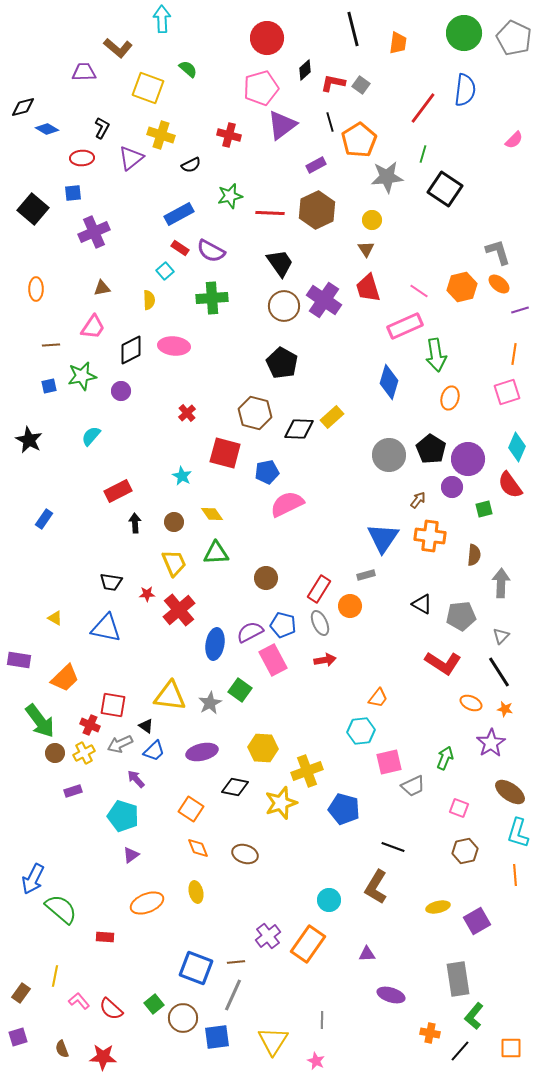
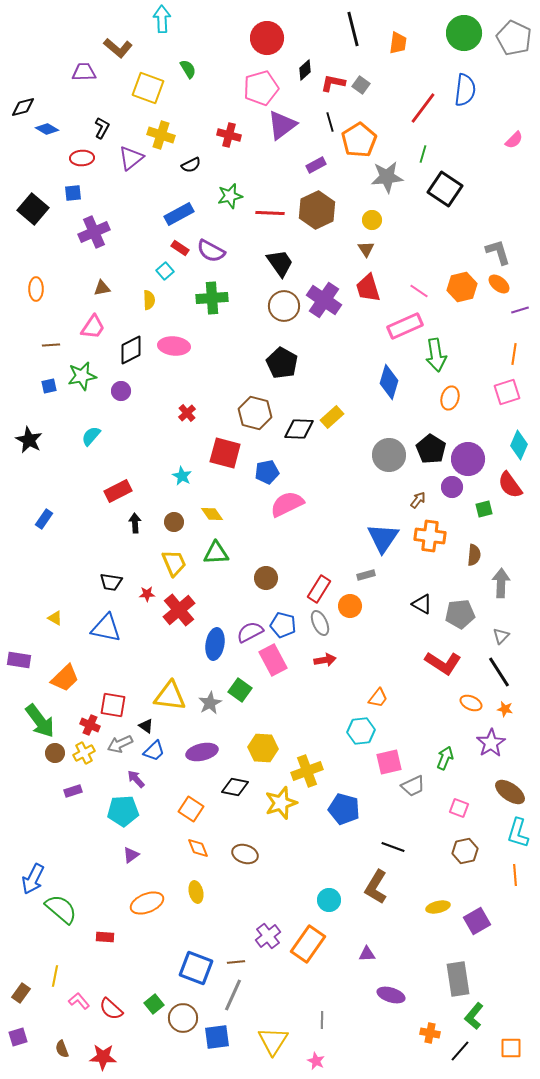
green semicircle at (188, 69): rotated 18 degrees clockwise
cyan diamond at (517, 447): moved 2 px right, 2 px up
gray pentagon at (461, 616): moved 1 px left, 2 px up
cyan pentagon at (123, 816): moved 5 px up; rotated 20 degrees counterclockwise
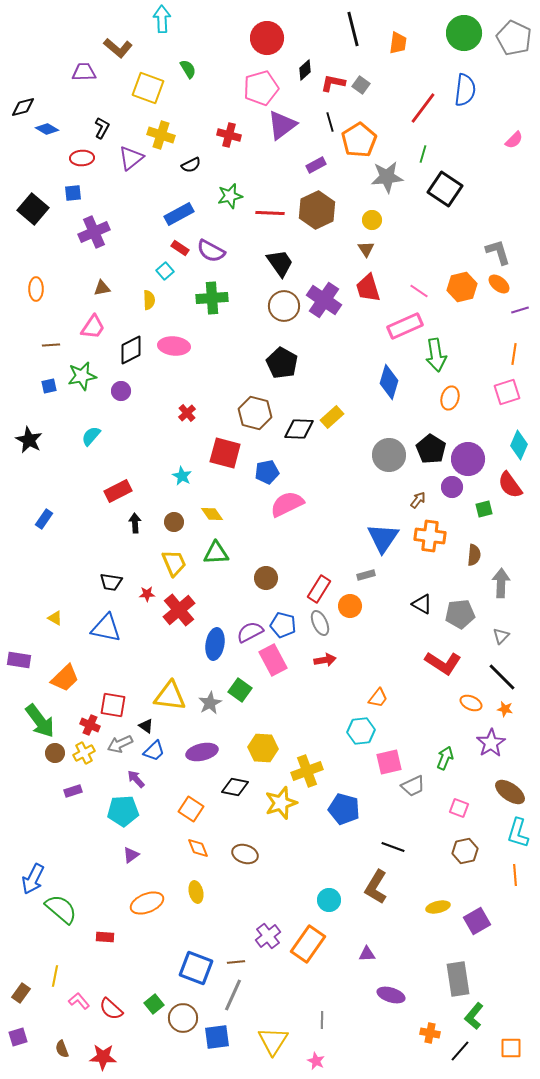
black line at (499, 672): moved 3 px right, 5 px down; rotated 12 degrees counterclockwise
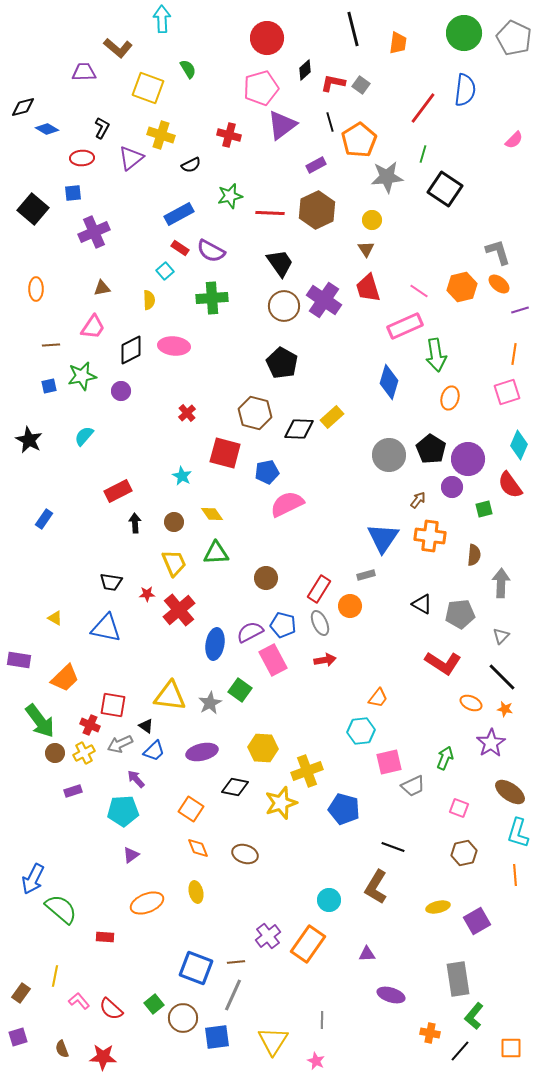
cyan semicircle at (91, 436): moved 7 px left
brown hexagon at (465, 851): moved 1 px left, 2 px down
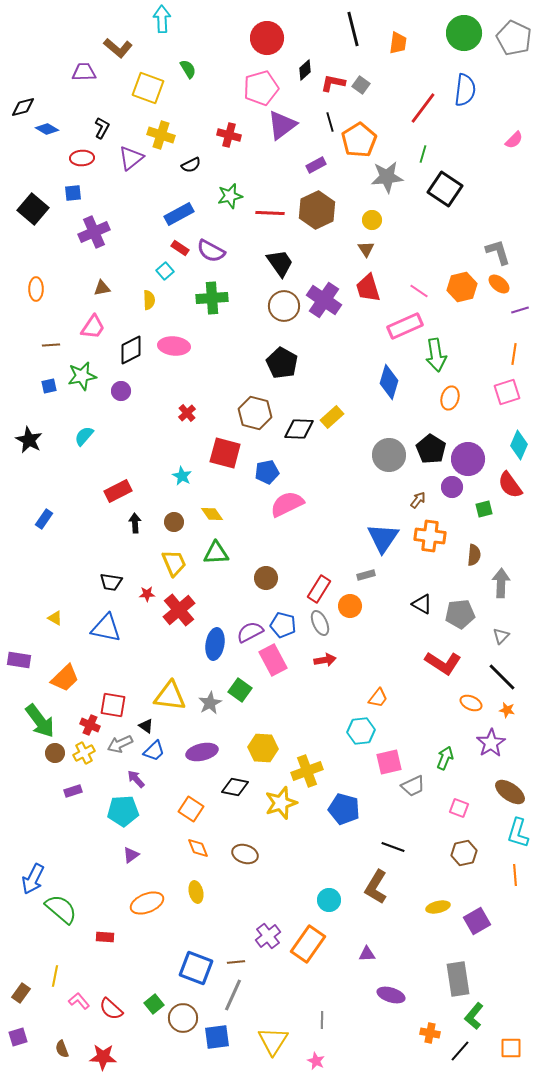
orange star at (505, 709): moved 2 px right, 1 px down
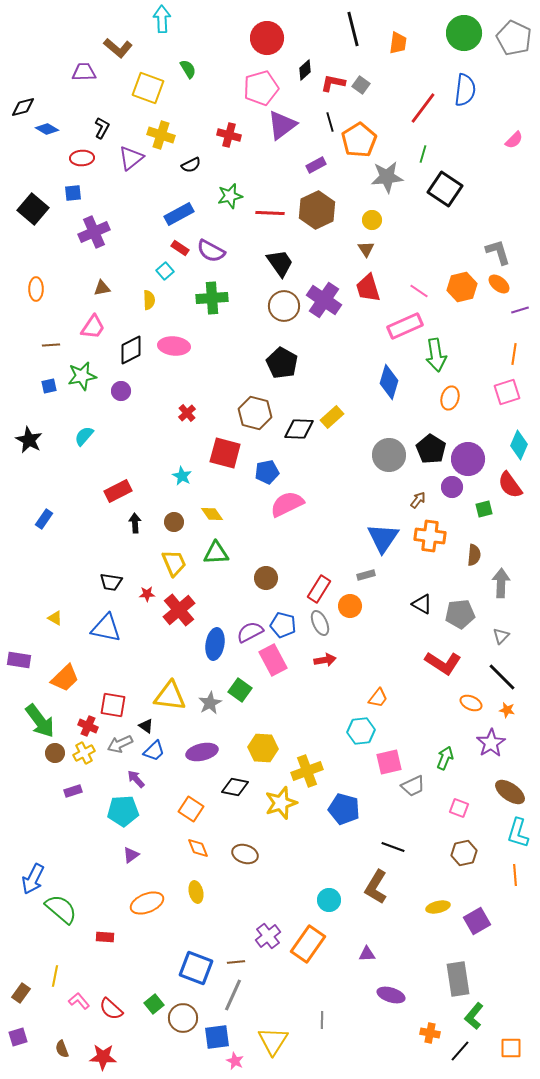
red cross at (90, 725): moved 2 px left, 1 px down
pink star at (316, 1061): moved 81 px left
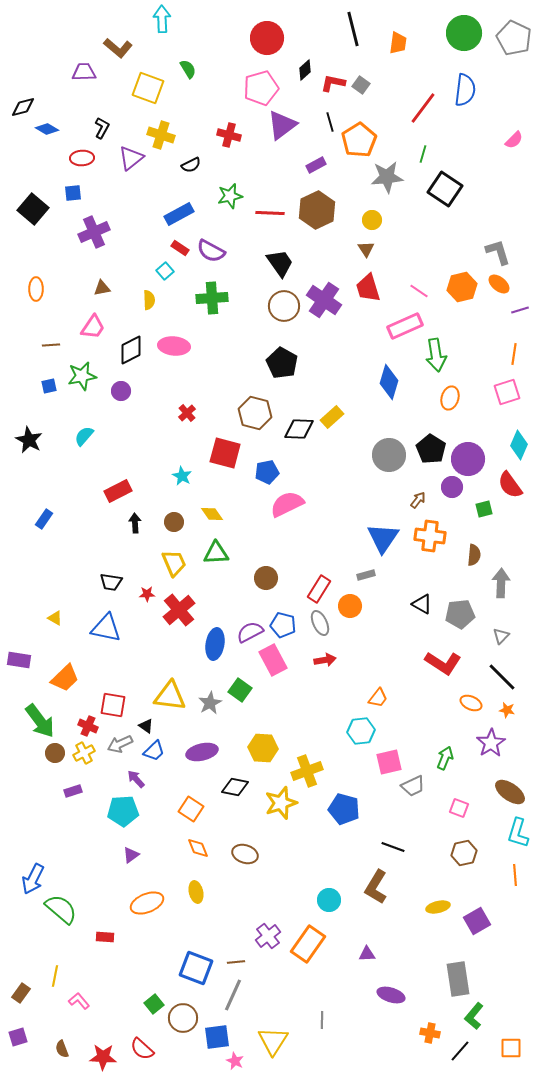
red semicircle at (111, 1009): moved 31 px right, 40 px down
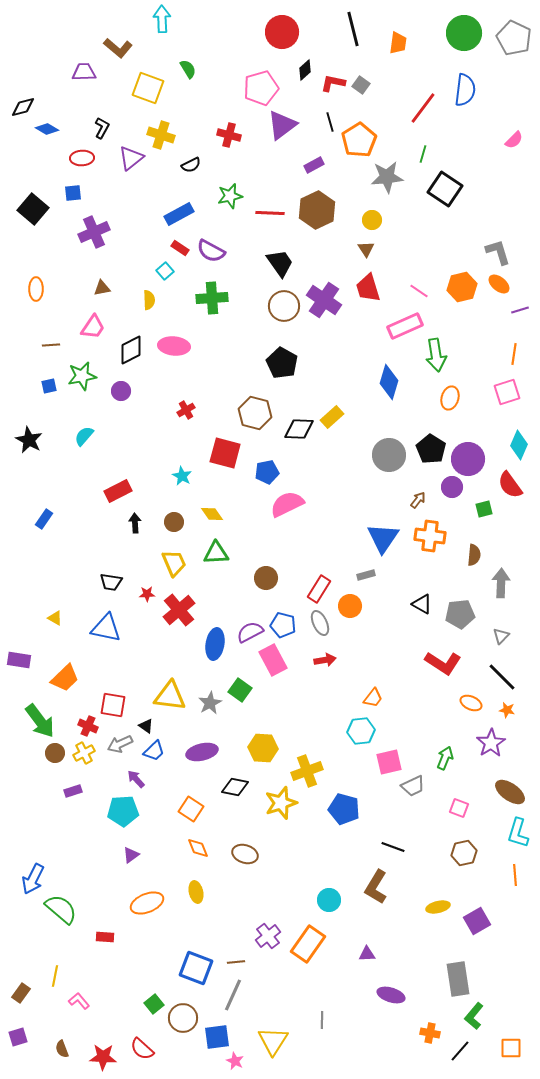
red circle at (267, 38): moved 15 px right, 6 px up
purple rectangle at (316, 165): moved 2 px left
red cross at (187, 413): moved 1 px left, 3 px up; rotated 12 degrees clockwise
orange trapezoid at (378, 698): moved 5 px left
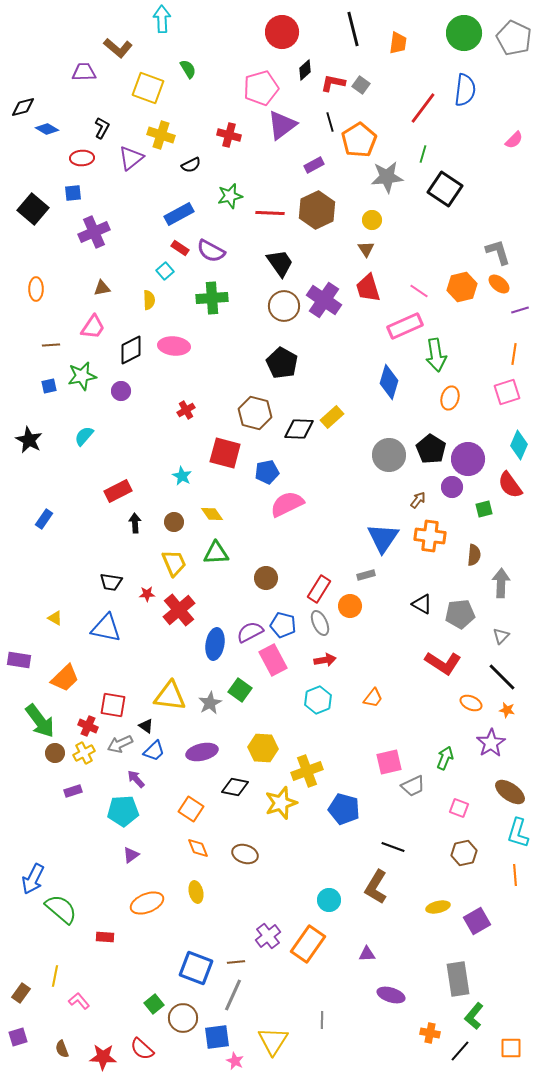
cyan hexagon at (361, 731): moved 43 px left, 31 px up; rotated 16 degrees counterclockwise
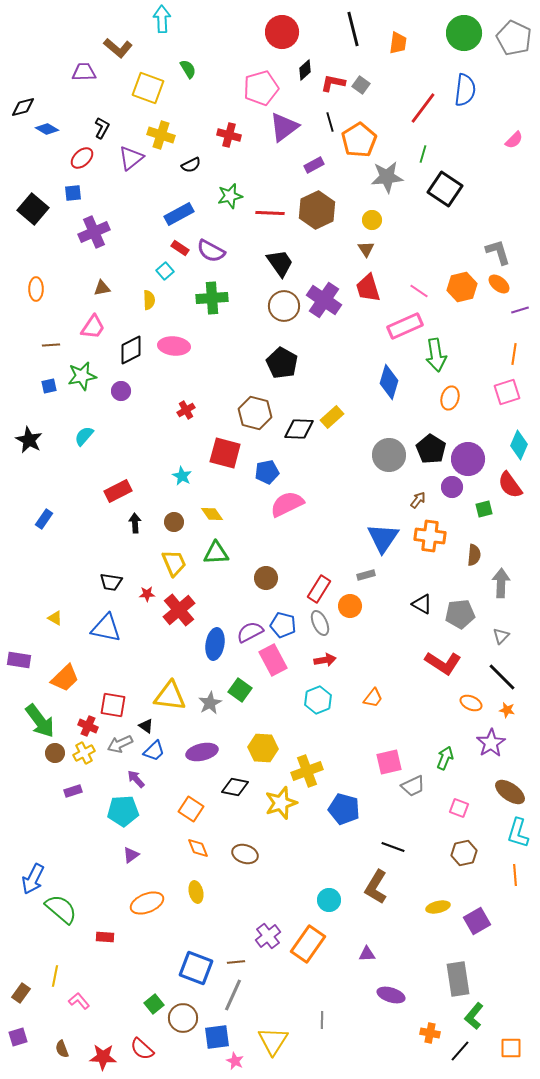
purple triangle at (282, 125): moved 2 px right, 2 px down
red ellipse at (82, 158): rotated 40 degrees counterclockwise
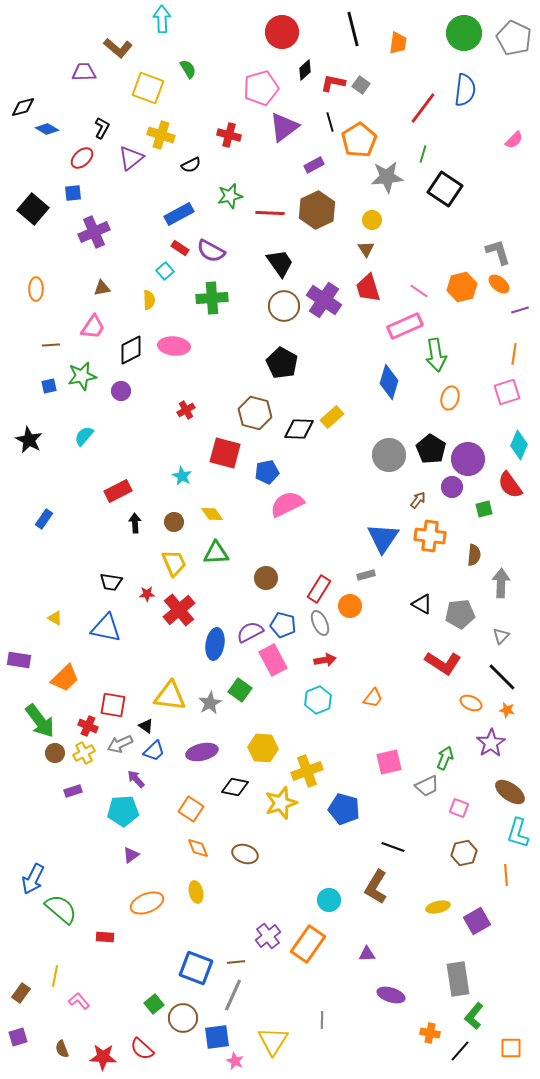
gray trapezoid at (413, 786): moved 14 px right
orange line at (515, 875): moved 9 px left
